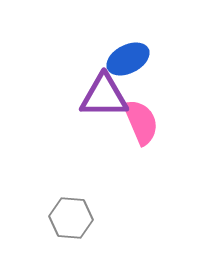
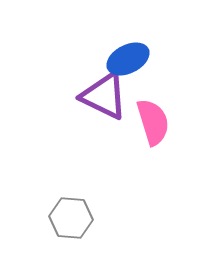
purple triangle: rotated 26 degrees clockwise
pink semicircle: moved 12 px right; rotated 6 degrees clockwise
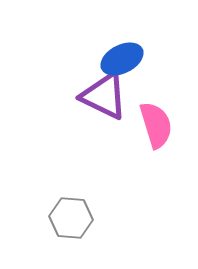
blue ellipse: moved 6 px left
pink semicircle: moved 3 px right, 3 px down
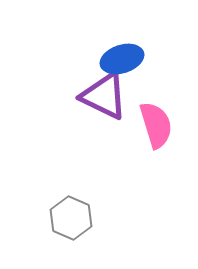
blue ellipse: rotated 9 degrees clockwise
gray hexagon: rotated 18 degrees clockwise
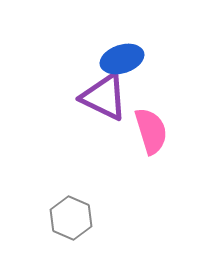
purple triangle: moved 1 px down
pink semicircle: moved 5 px left, 6 px down
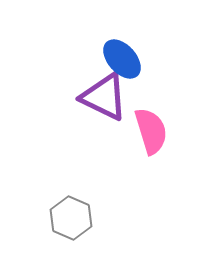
blue ellipse: rotated 66 degrees clockwise
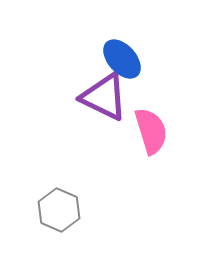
gray hexagon: moved 12 px left, 8 px up
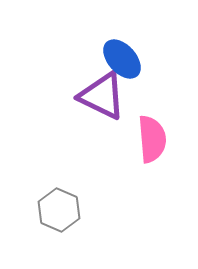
purple triangle: moved 2 px left, 1 px up
pink semicircle: moved 1 px right, 8 px down; rotated 12 degrees clockwise
